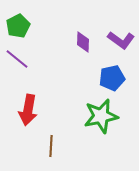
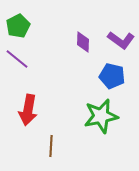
blue pentagon: moved 2 px up; rotated 25 degrees clockwise
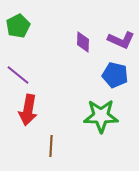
purple L-shape: rotated 12 degrees counterclockwise
purple line: moved 1 px right, 16 px down
blue pentagon: moved 3 px right, 1 px up
green star: rotated 12 degrees clockwise
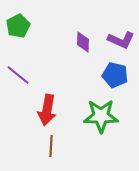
red arrow: moved 19 px right
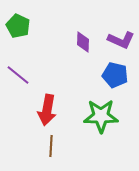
green pentagon: rotated 20 degrees counterclockwise
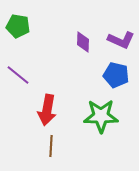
green pentagon: rotated 15 degrees counterclockwise
blue pentagon: moved 1 px right
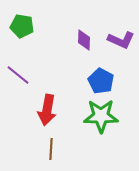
green pentagon: moved 4 px right
purple diamond: moved 1 px right, 2 px up
blue pentagon: moved 15 px left, 6 px down; rotated 15 degrees clockwise
brown line: moved 3 px down
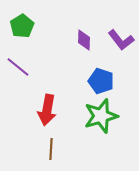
green pentagon: rotated 30 degrees clockwise
purple L-shape: rotated 28 degrees clockwise
purple line: moved 8 px up
blue pentagon: rotated 10 degrees counterclockwise
green star: rotated 16 degrees counterclockwise
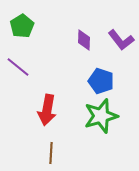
brown line: moved 4 px down
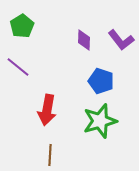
green star: moved 1 px left, 5 px down
brown line: moved 1 px left, 2 px down
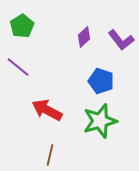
purple diamond: moved 3 px up; rotated 45 degrees clockwise
red arrow: rotated 108 degrees clockwise
brown line: rotated 10 degrees clockwise
